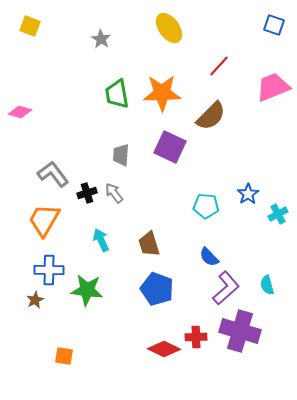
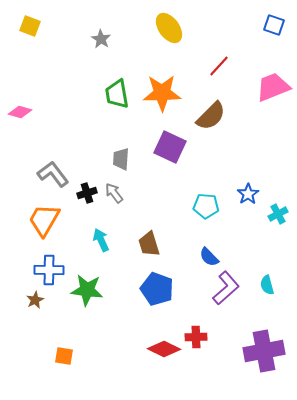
gray trapezoid: moved 4 px down
purple cross: moved 24 px right, 20 px down; rotated 27 degrees counterclockwise
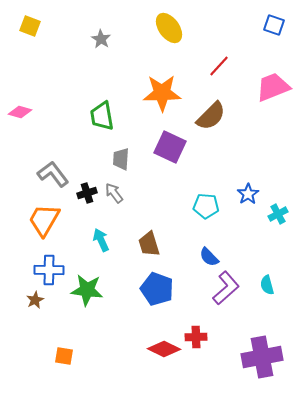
green trapezoid: moved 15 px left, 22 px down
purple cross: moved 2 px left, 6 px down
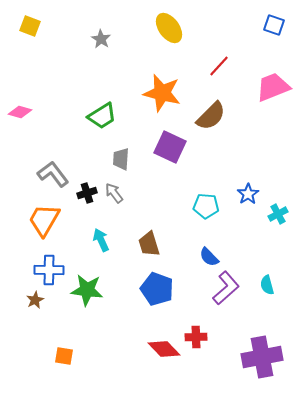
orange star: rotated 15 degrees clockwise
green trapezoid: rotated 112 degrees counterclockwise
red diamond: rotated 20 degrees clockwise
